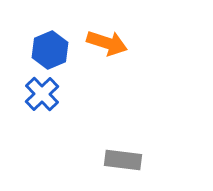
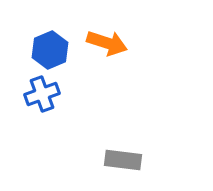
blue cross: rotated 24 degrees clockwise
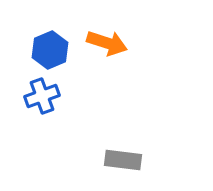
blue cross: moved 2 px down
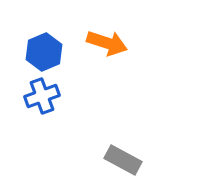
blue hexagon: moved 6 px left, 2 px down
gray rectangle: rotated 21 degrees clockwise
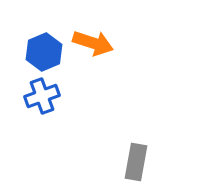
orange arrow: moved 14 px left
gray rectangle: moved 13 px right, 2 px down; rotated 72 degrees clockwise
